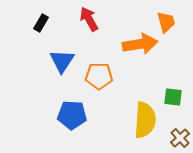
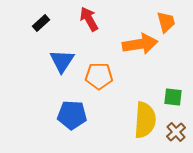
black rectangle: rotated 18 degrees clockwise
brown cross: moved 4 px left, 6 px up
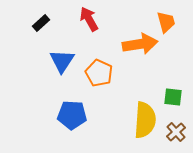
orange pentagon: moved 3 px up; rotated 24 degrees clockwise
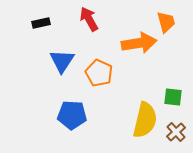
black rectangle: rotated 30 degrees clockwise
orange arrow: moved 1 px left, 1 px up
yellow semicircle: rotated 9 degrees clockwise
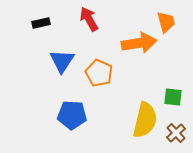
brown cross: moved 1 px down
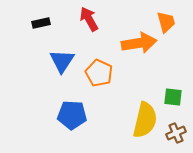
brown cross: rotated 18 degrees clockwise
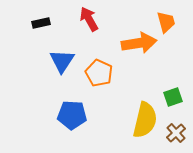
green square: rotated 24 degrees counterclockwise
brown cross: rotated 18 degrees counterclockwise
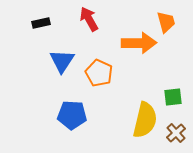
orange arrow: rotated 8 degrees clockwise
green square: rotated 12 degrees clockwise
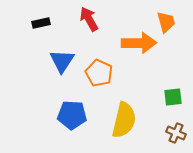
yellow semicircle: moved 21 px left
brown cross: rotated 24 degrees counterclockwise
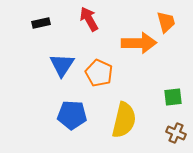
blue triangle: moved 4 px down
